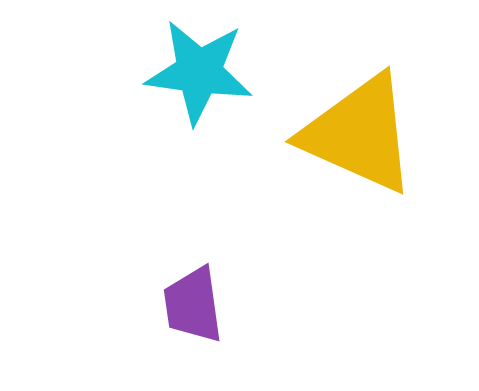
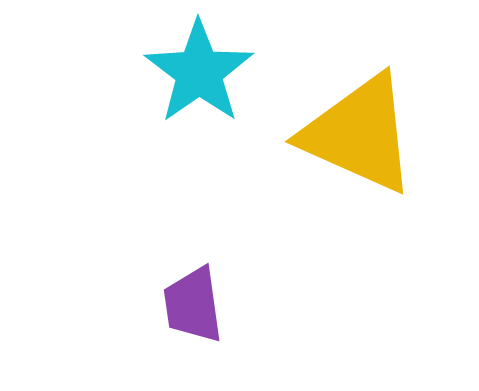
cyan star: rotated 29 degrees clockwise
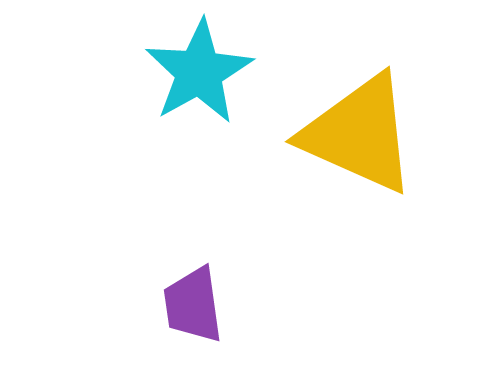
cyan star: rotated 6 degrees clockwise
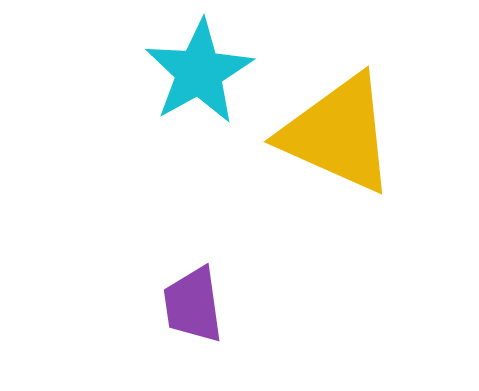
yellow triangle: moved 21 px left
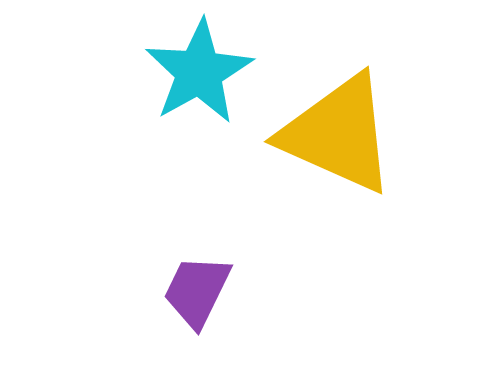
purple trapezoid: moved 4 px right, 14 px up; rotated 34 degrees clockwise
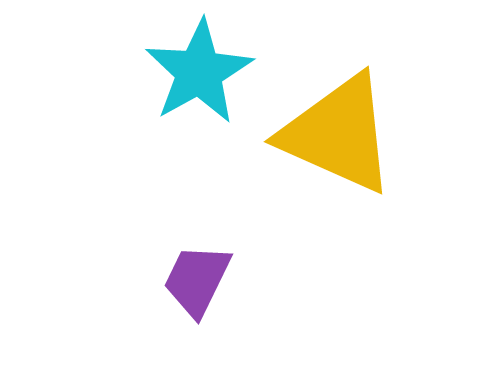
purple trapezoid: moved 11 px up
